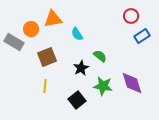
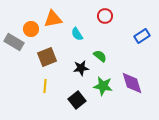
red circle: moved 26 px left
black star: rotated 21 degrees clockwise
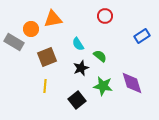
cyan semicircle: moved 1 px right, 10 px down
black star: rotated 14 degrees counterclockwise
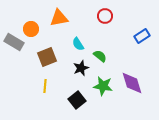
orange triangle: moved 6 px right, 1 px up
